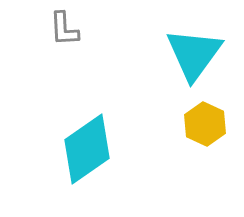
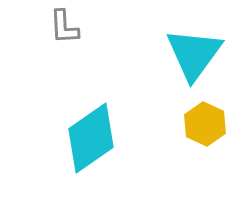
gray L-shape: moved 2 px up
cyan diamond: moved 4 px right, 11 px up
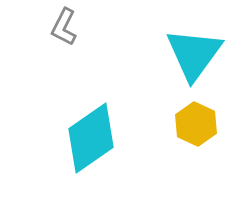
gray L-shape: rotated 30 degrees clockwise
yellow hexagon: moved 9 px left
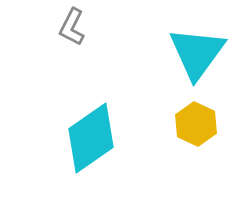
gray L-shape: moved 8 px right
cyan triangle: moved 3 px right, 1 px up
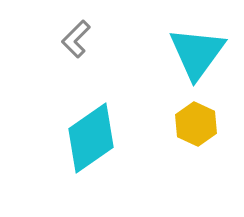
gray L-shape: moved 4 px right, 12 px down; rotated 18 degrees clockwise
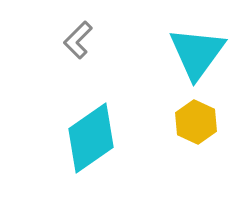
gray L-shape: moved 2 px right, 1 px down
yellow hexagon: moved 2 px up
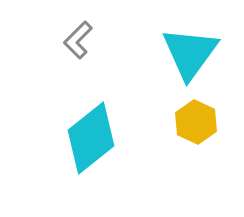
cyan triangle: moved 7 px left
cyan diamond: rotated 4 degrees counterclockwise
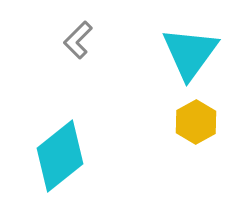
yellow hexagon: rotated 6 degrees clockwise
cyan diamond: moved 31 px left, 18 px down
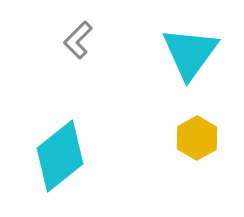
yellow hexagon: moved 1 px right, 16 px down
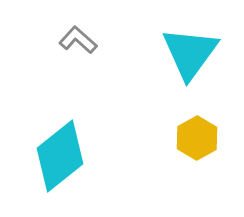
gray L-shape: rotated 87 degrees clockwise
